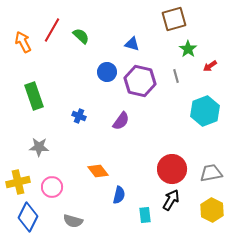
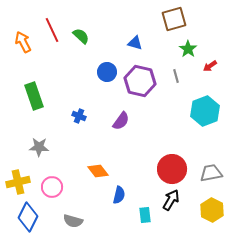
red line: rotated 55 degrees counterclockwise
blue triangle: moved 3 px right, 1 px up
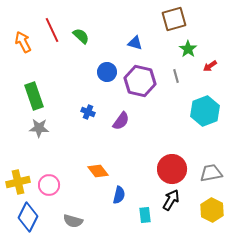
blue cross: moved 9 px right, 4 px up
gray star: moved 19 px up
pink circle: moved 3 px left, 2 px up
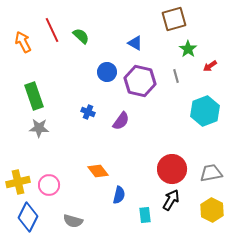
blue triangle: rotated 14 degrees clockwise
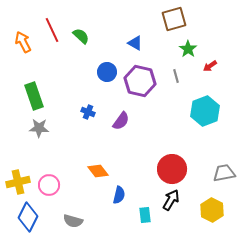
gray trapezoid: moved 13 px right
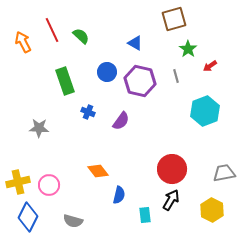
green rectangle: moved 31 px right, 15 px up
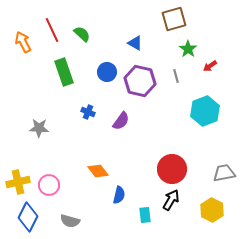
green semicircle: moved 1 px right, 2 px up
green rectangle: moved 1 px left, 9 px up
gray semicircle: moved 3 px left
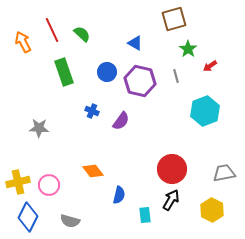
blue cross: moved 4 px right, 1 px up
orange diamond: moved 5 px left
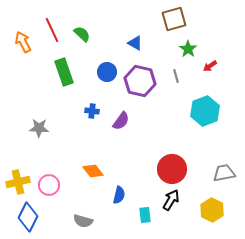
blue cross: rotated 16 degrees counterclockwise
gray semicircle: moved 13 px right
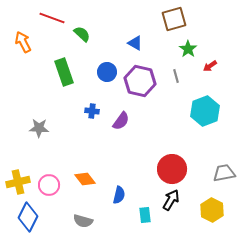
red line: moved 12 px up; rotated 45 degrees counterclockwise
orange diamond: moved 8 px left, 8 px down
